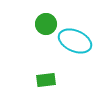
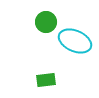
green circle: moved 2 px up
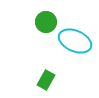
green rectangle: rotated 54 degrees counterclockwise
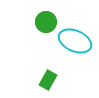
green rectangle: moved 2 px right
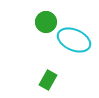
cyan ellipse: moved 1 px left, 1 px up
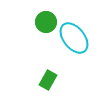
cyan ellipse: moved 2 px up; rotated 28 degrees clockwise
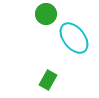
green circle: moved 8 px up
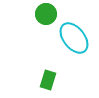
green rectangle: rotated 12 degrees counterclockwise
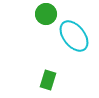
cyan ellipse: moved 2 px up
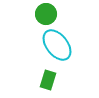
cyan ellipse: moved 17 px left, 9 px down
